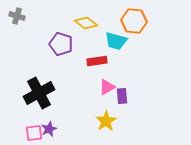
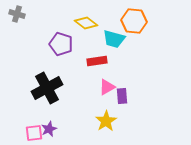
gray cross: moved 2 px up
cyan trapezoid: moved 2 px left, 2 px up
black cross: moved 8 px right, 5 px up
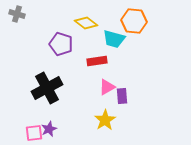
yellow star: moved 1 px left, 1 px up
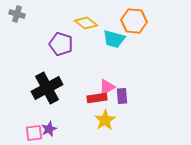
red rectangle: moved 37 px down
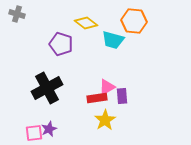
cyan trapezoid: moved 1 px left, 1 px down
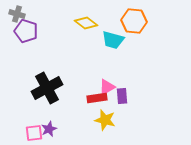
purple pentagon: moved 35 px left, 13 px up
yellow star: rotated 25 degrees counterclockwise
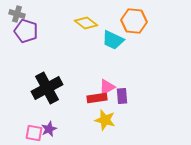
cyan trapezoid: rotated 10 degrees clockwise
pink square: rotated 18 degrees clockwise
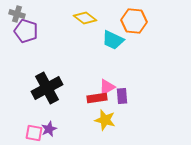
yellow diamond: moved 1 px left, 5 px up
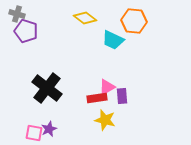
black cross: rotated 24 degrees counterclockwise
